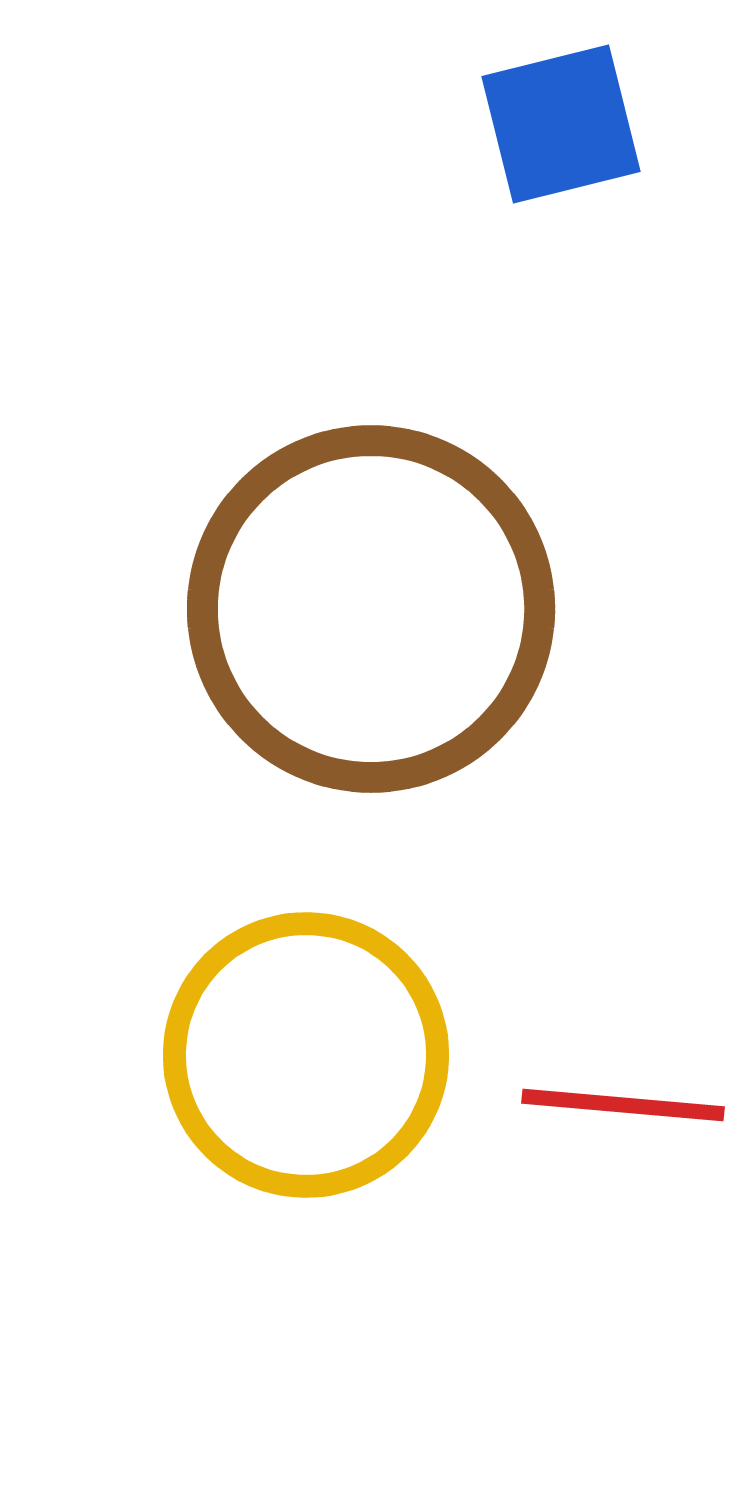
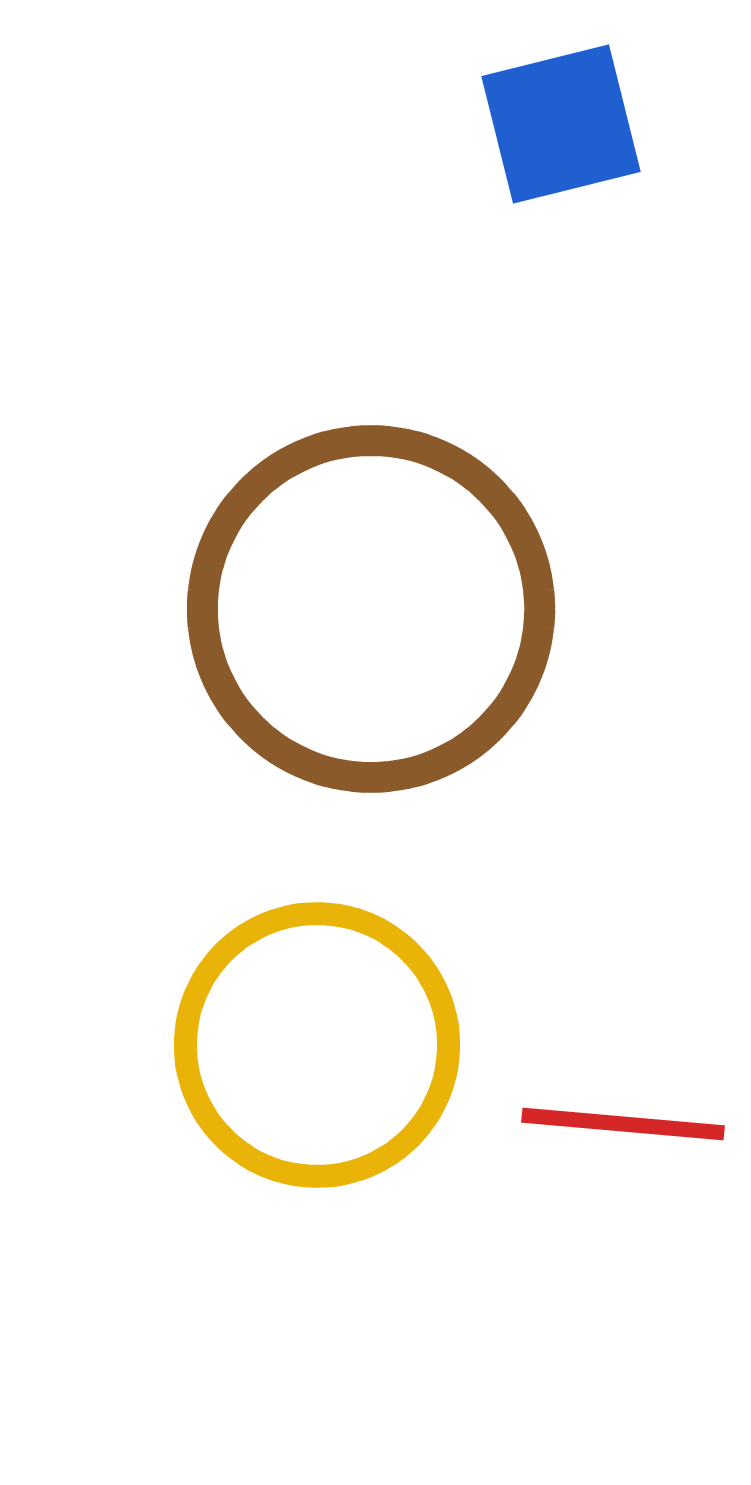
yellow circle: moved 11 px right, 10 px up
red line: moved 19 px down
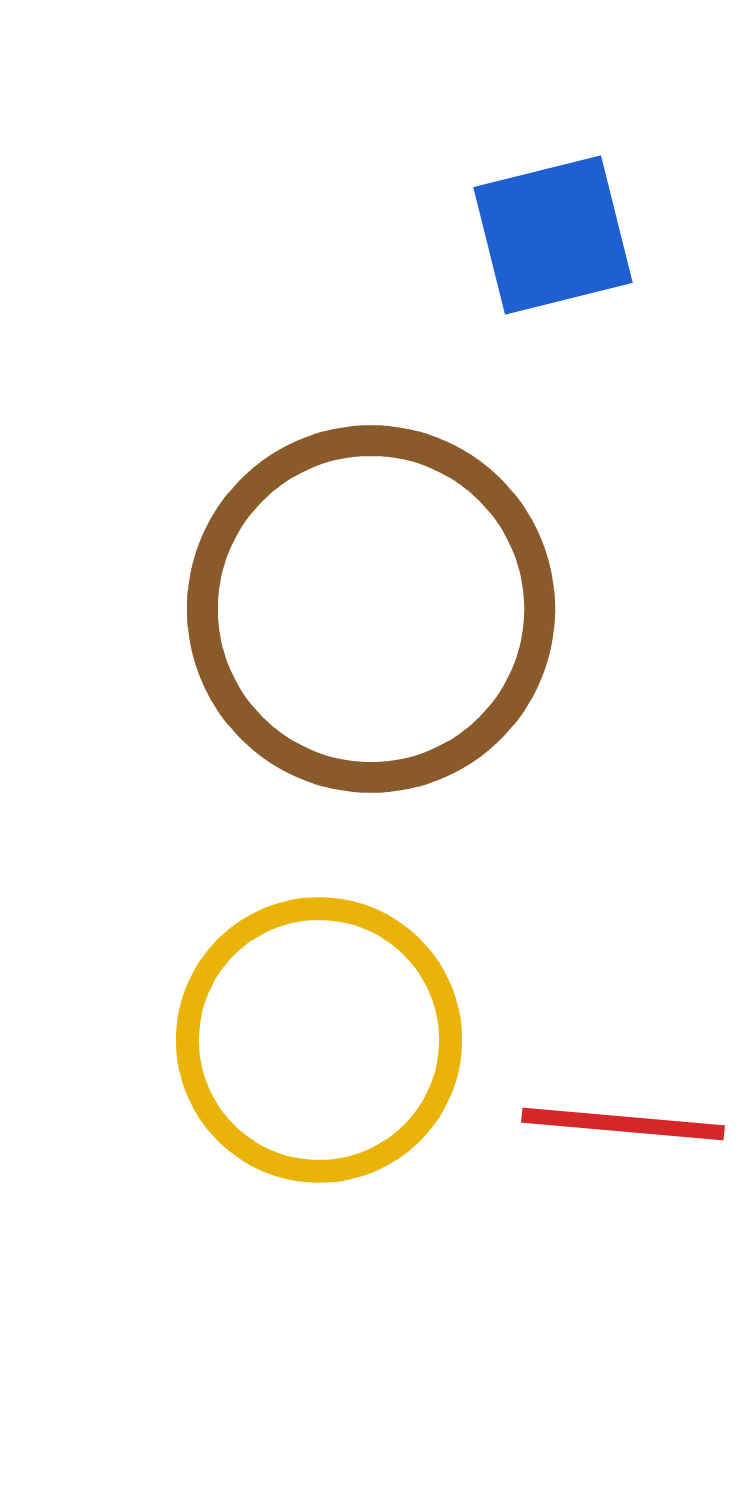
blue square: moved 8 px left, 111 px down
yellow circle: moved 2 px right, 5 px up
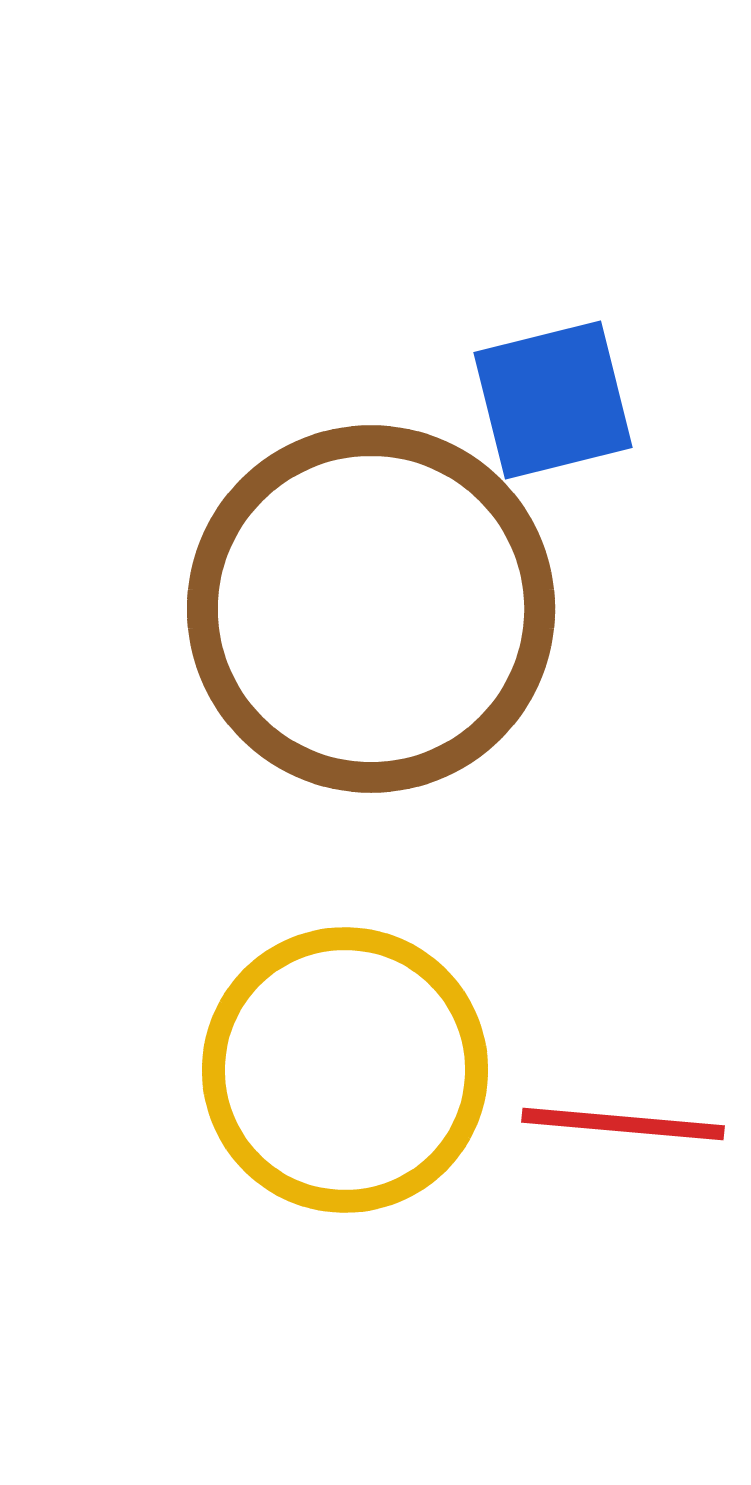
blue square: moved 165 px down
yellow circle: moved 26 px right, 30 px down
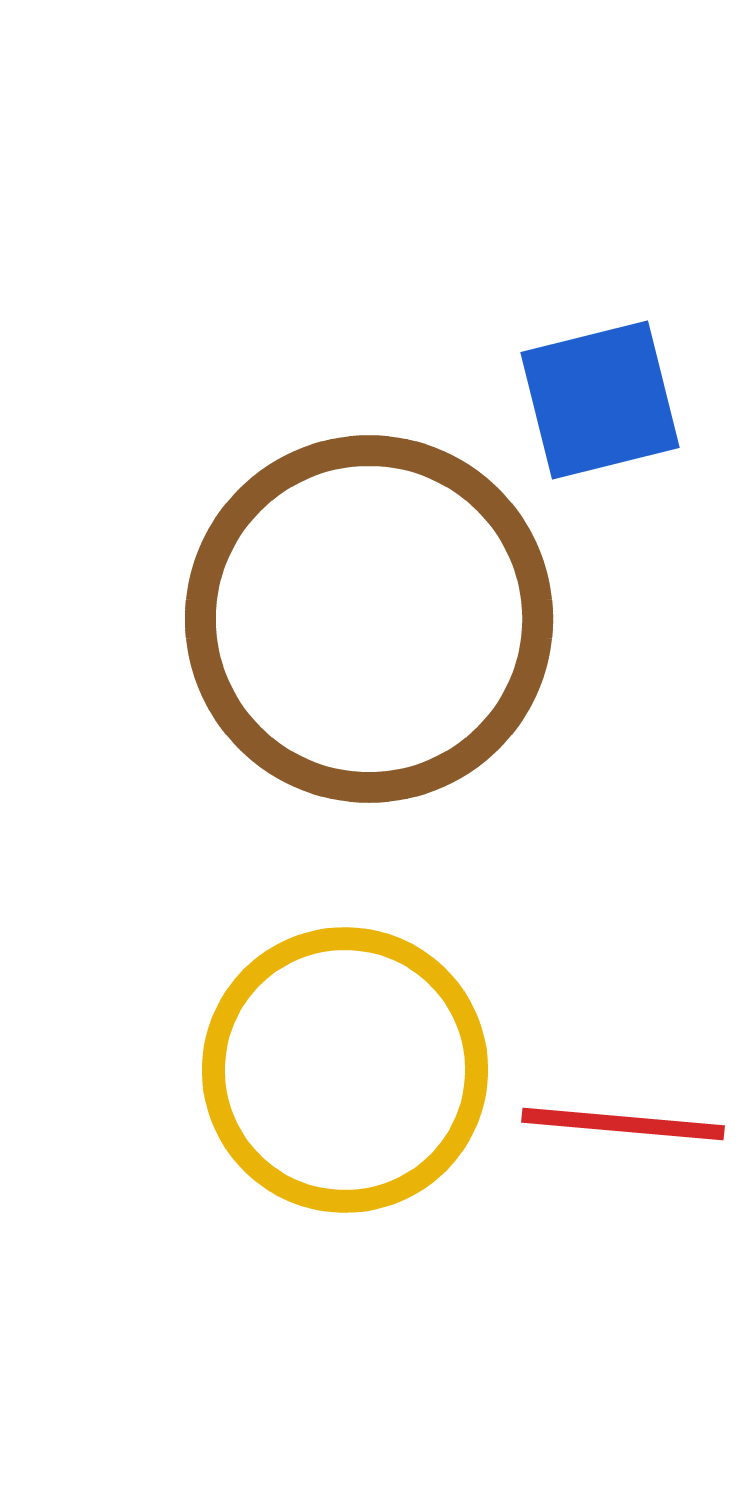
blue square: moved 47 px right
brown circle: moved 2 px left, 10 px down
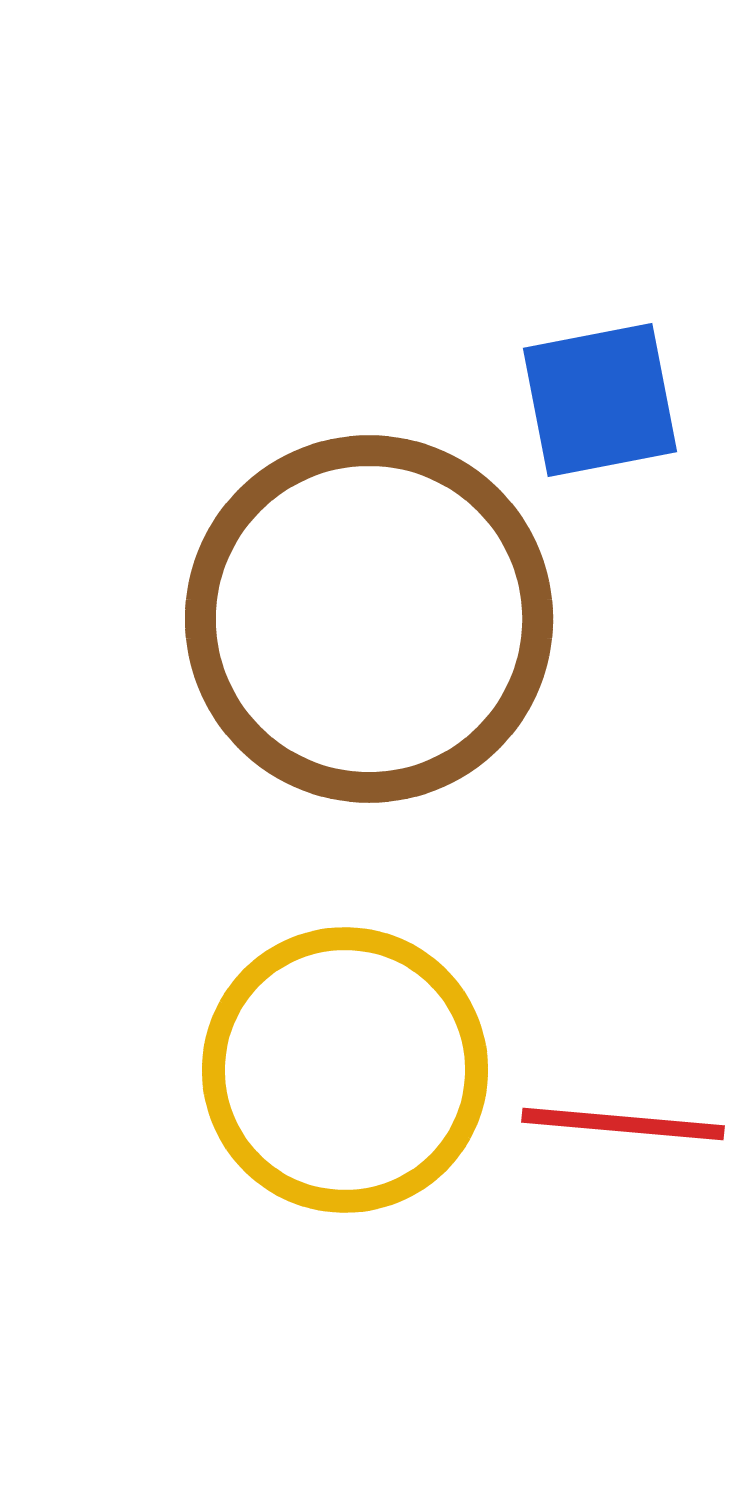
blue square: rotated 3 degrees clockwise
